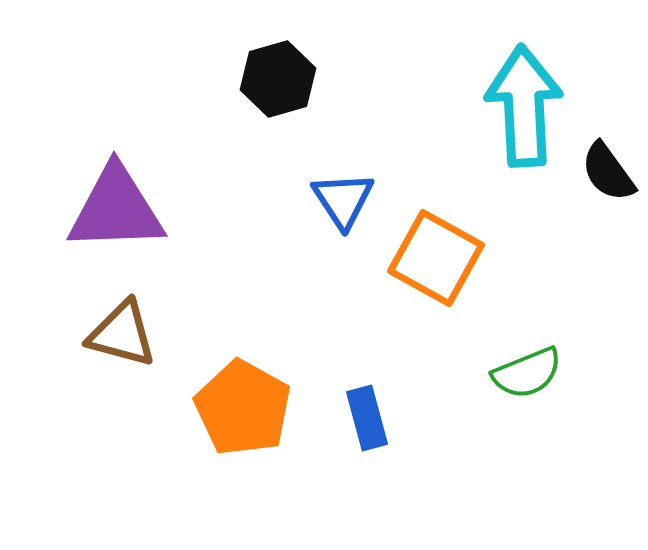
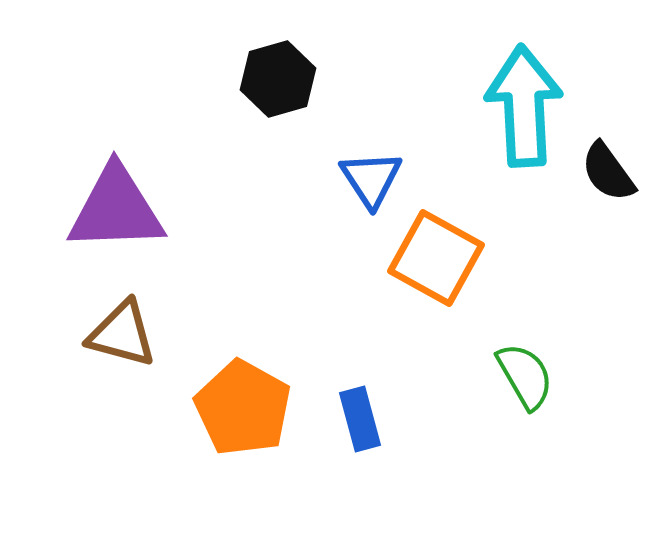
blue triangle: moved 28 px right, 21 px up
green semicircle: moved 2 px left, 3 px down; rotated 98 degrees counterclockwise
blue rectangle: moved 7 px left, 1 px down
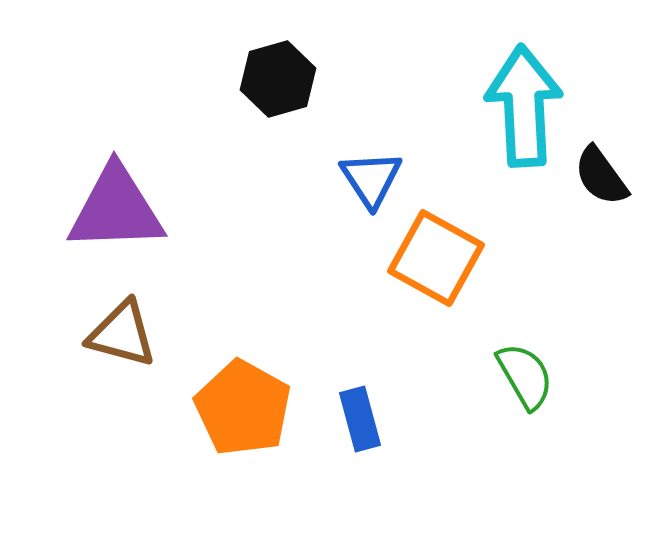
black semicircle: moved 7 px left, 4 px down
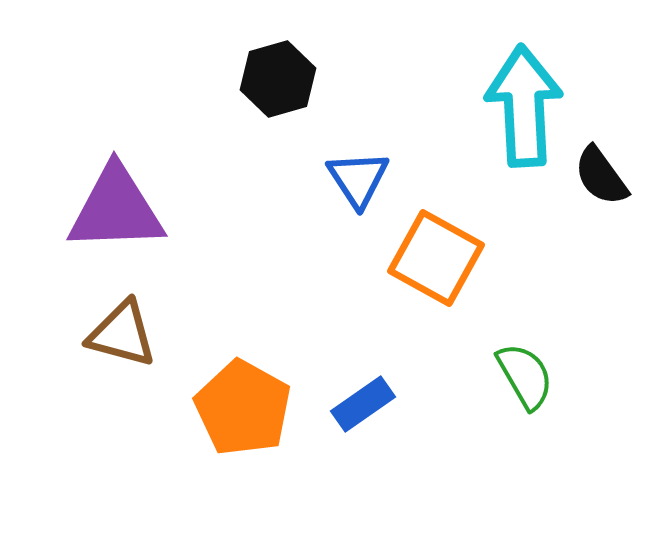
blue triangle: moved 13 px left
blue rectangle: moved 3 px right, 15 px up; rotated 70 degrees clockwise
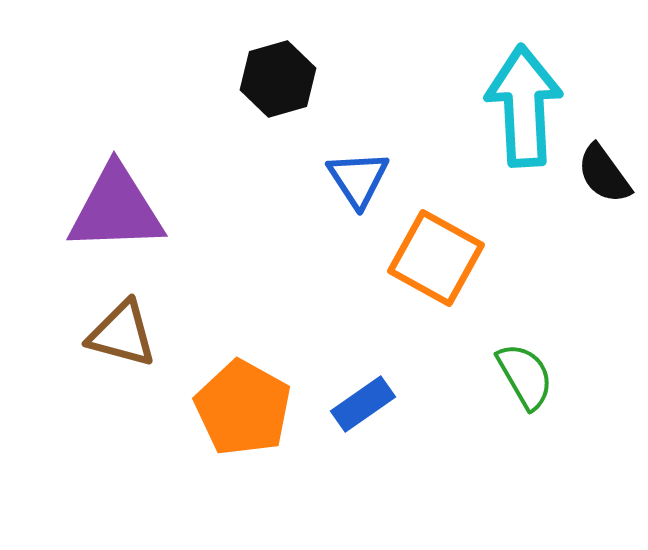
black semicircle: moved 3 px right, 2 px up
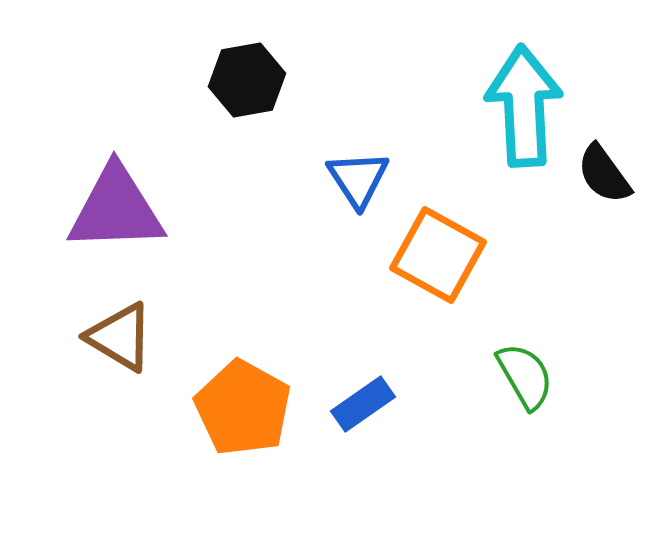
black hexagon: moved 31 px left, 1 px down; rotated 6 degrees clockwise
orange square: moved 2 px right, 3 px up
brown triangle: moved 2 px left, 3 px down; rotated 16 degrees clockwise
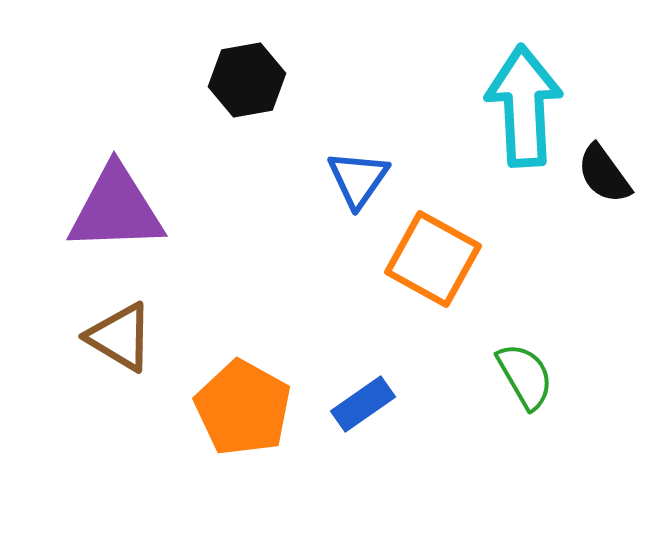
blue triangle: rotated 8 degrees clockwise
orange square: moved 5 px left, 4 px down
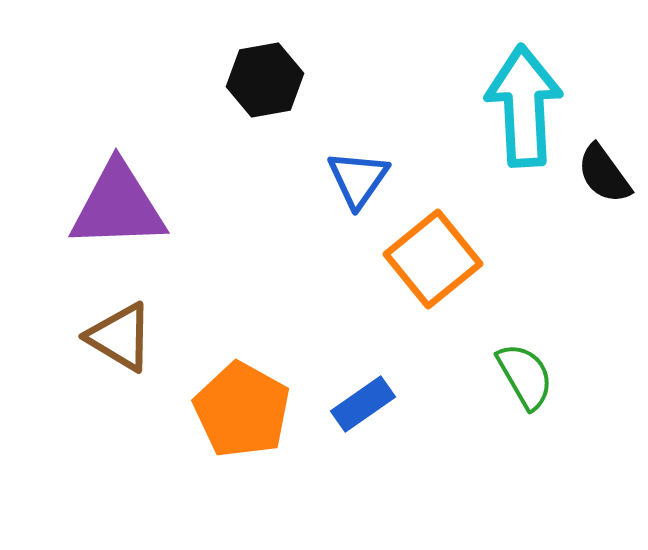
black hexagon: moved 18 px right
purple triangle: moved 2 px right, 3 px up
orange square: rotated 22 degrees clockwise
orange pentagon: moved 1 px left, 2 px down
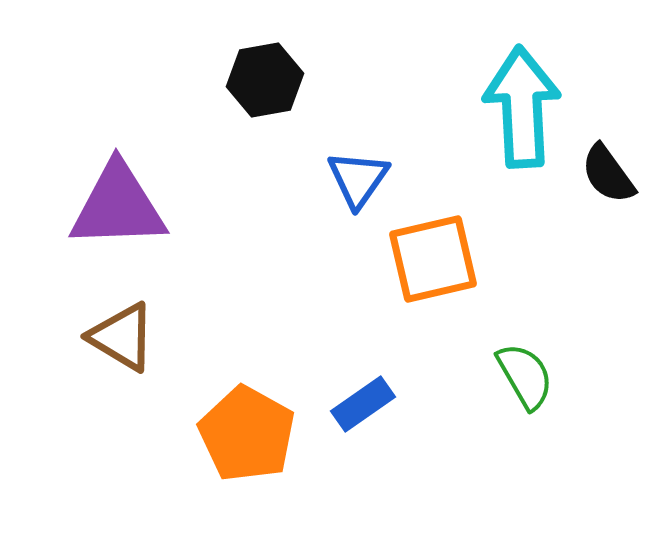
cyan arrow: moved 2 px left, 1 px down
black semicircle: moved 4 px right
orange square: rotated 26 degrees clockwise
brown triangle: moved 2 px right
orange pentagon: moved 5 px right, 24 px down
